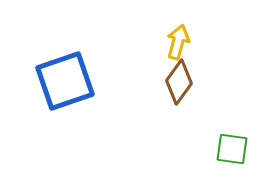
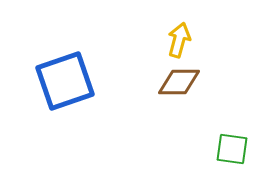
yellow arrow: moved 1 px right, 2 px up
brown diamond: rotated 54 degrees clockwise
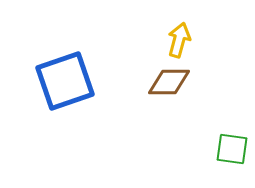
brown diamond: moved 10 px left
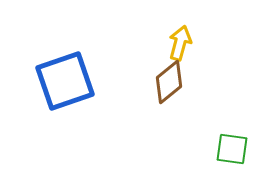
yellow arrow: moved 1 px right, 3 px down
brown diamond: rotated 39 degrees counterclockwise
